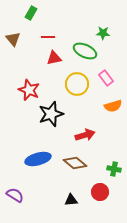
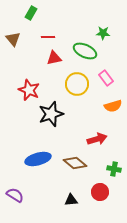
red arrow: moved 12 px right, 4 px down
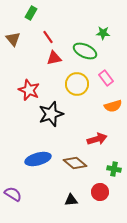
red line: rotated 56 degrees clockwise
purple semicircle: moved 2 px left, 1 px up
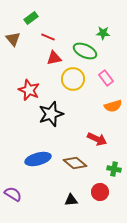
green rectangle: moved 5 px down; rotated 24 degrees clockwise
red line: rotated 32 degrees counterclockwise
yellow circle: moved 4 px left, 5 px up
red arrow: rotated 42 degrees clockwise
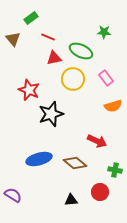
green star: moved 1 px right, 1 px up
green ellipse: moved 4 px left
red arrow: moved 2 px down
blue ellipse: moved 1 px right
green cross: moved 1 px right, 1 px down
purple semicircle: moved 1 px down
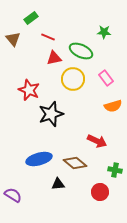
black triangle: moved 13 px left, 16 px up
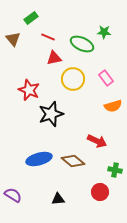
green ellipse: moved 1 px right, 7 px up
brown diamond: moved 2 px left, 2 px up
black triangle: moved 15 px down
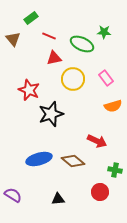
red line: moved 1 px right, 1 px up
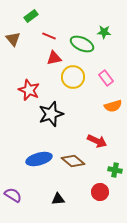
green rectangle: moved 2 px up
yellow circle: moved 2 px up
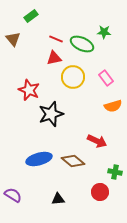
red line: moved 7 px right, 3 px down
green cross: moved 2 px down
